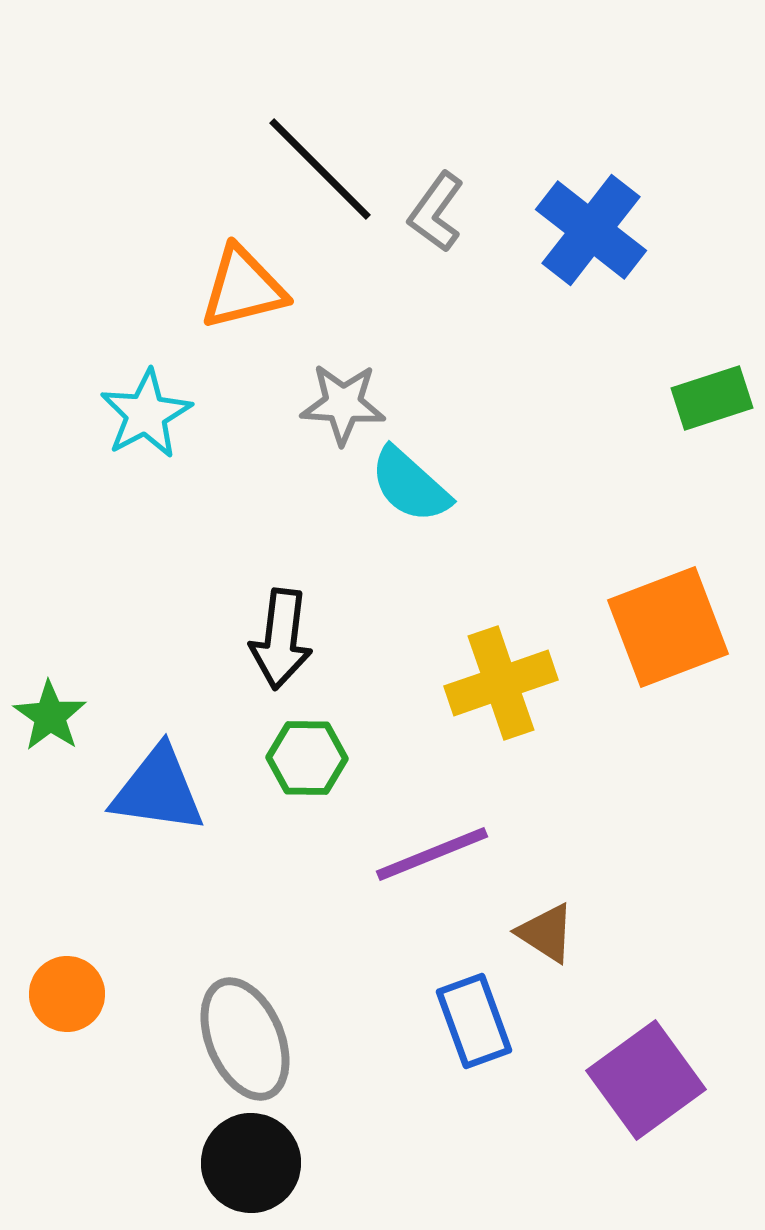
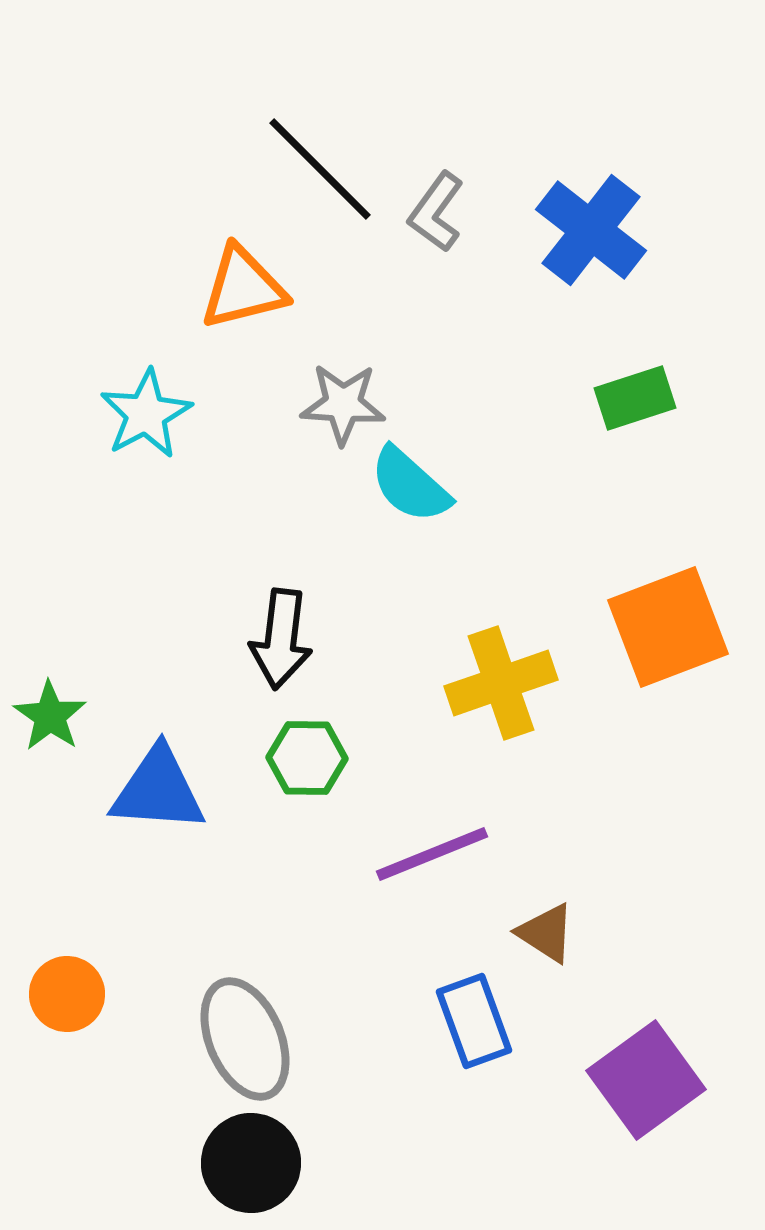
green rectangle: moved 77 px left
blue triangle: rotated 4 degrees counterclockwise
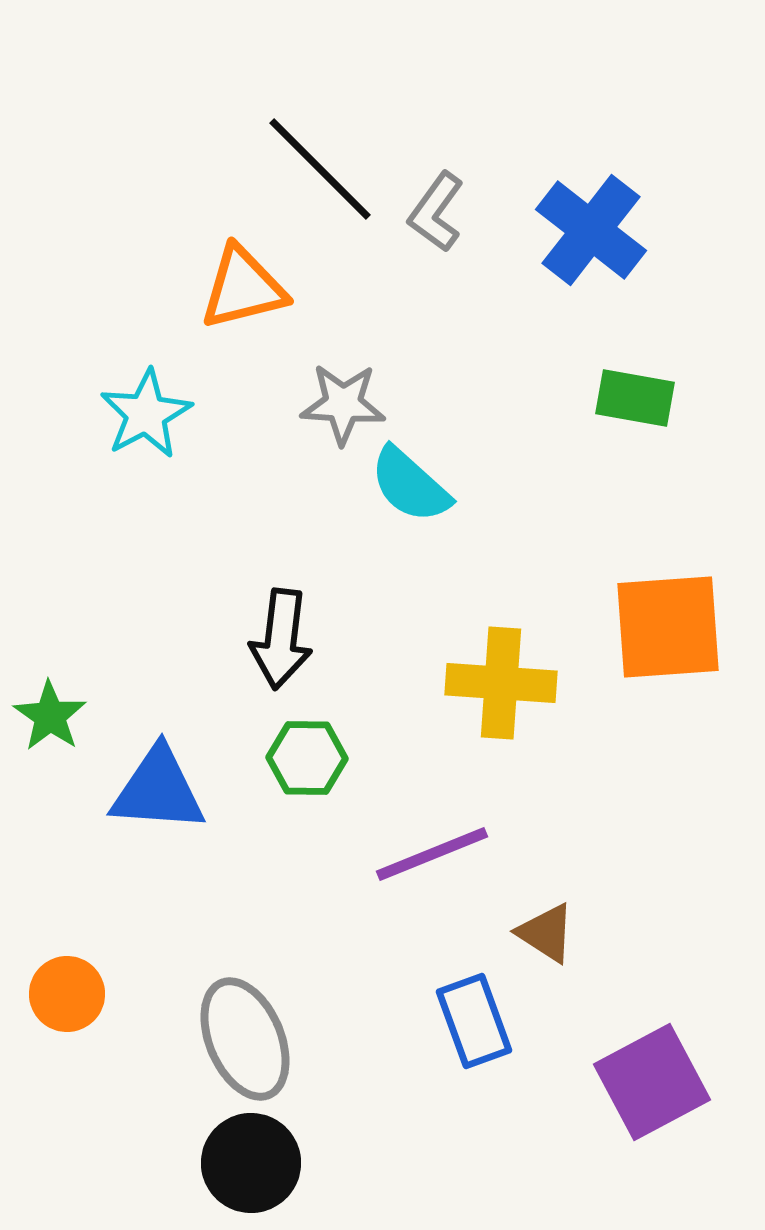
green rectangle: rotated 28 degrees clockwise
orange square: rotated 17 degrees clockwise
yellow cross: rotated 23 degrees clockwise
purple square: moved 6 px right, 2 px down; rotated 8 degrees clockwise
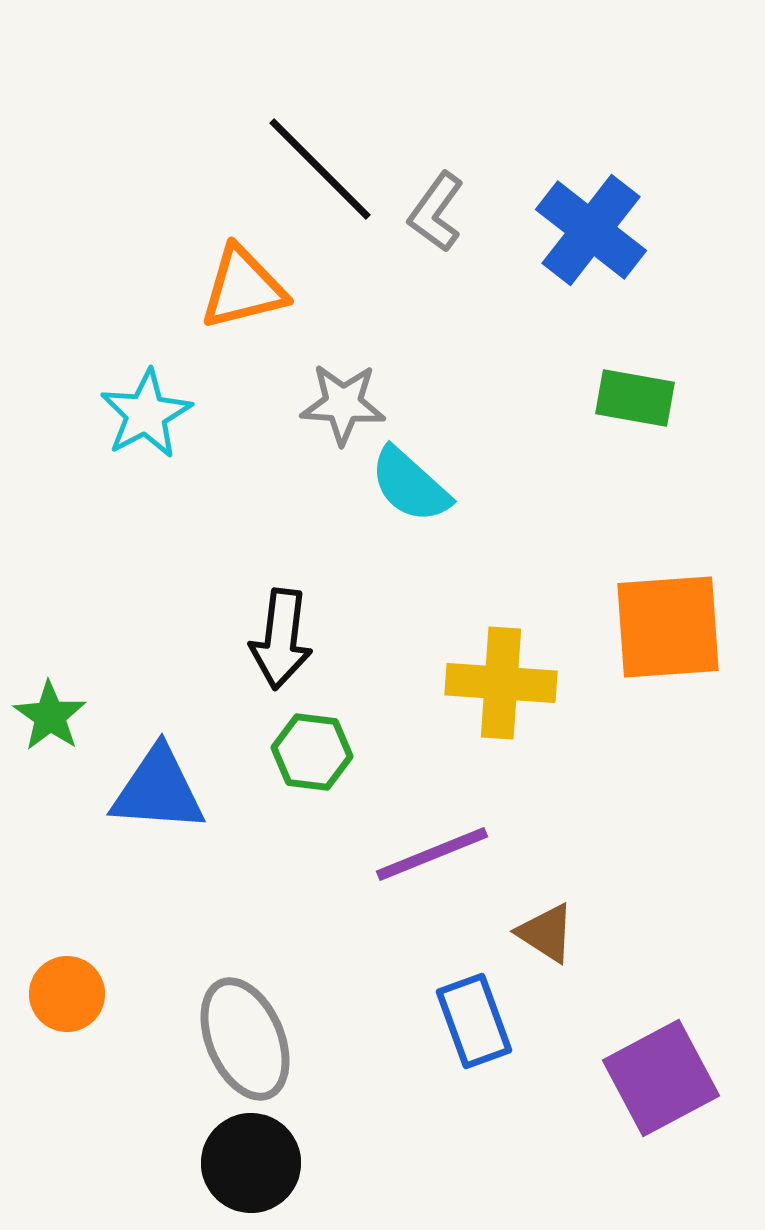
green hexagon: moved 5 px right, 6 px up; rotated 6 degrees clockwise
purple square: moved 9 px right, 4 px up
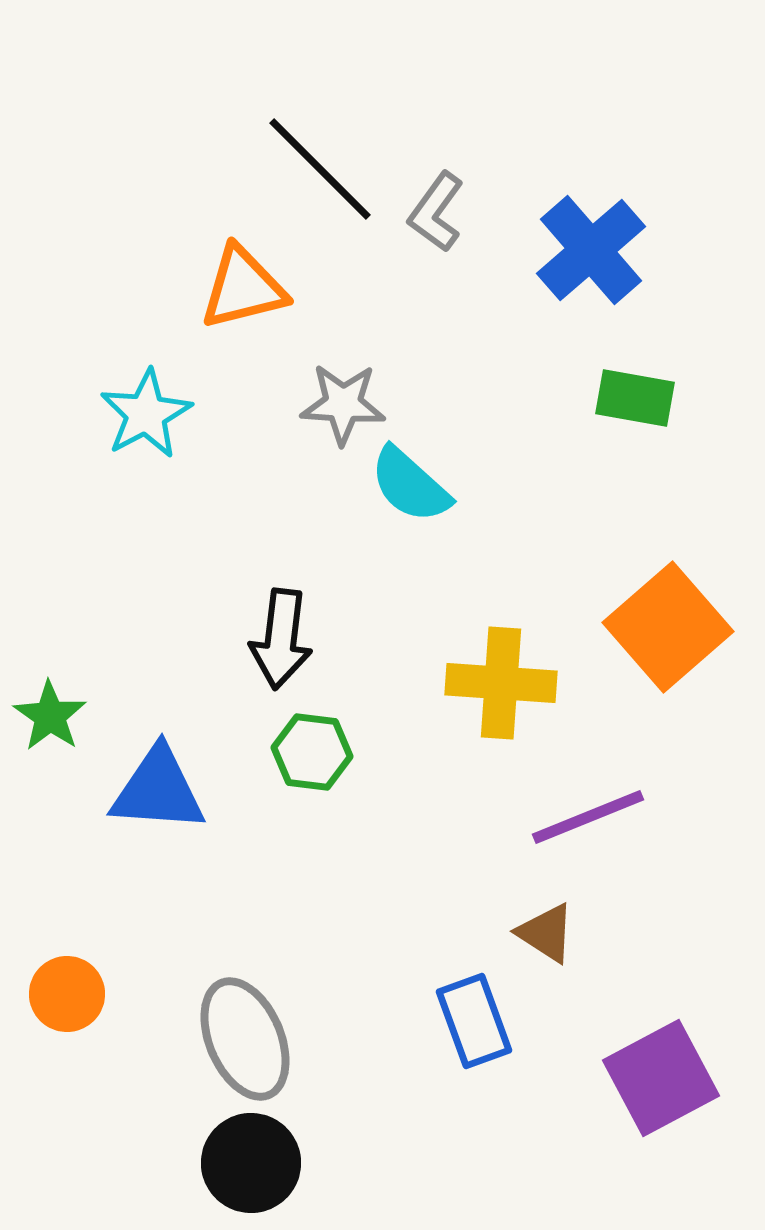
blue cross: moved 20 px down; rotated 11 degrees clockwise
orange square: rotated 37 degrees counterclockwise
purple line: moved 156 px right, 37 px up
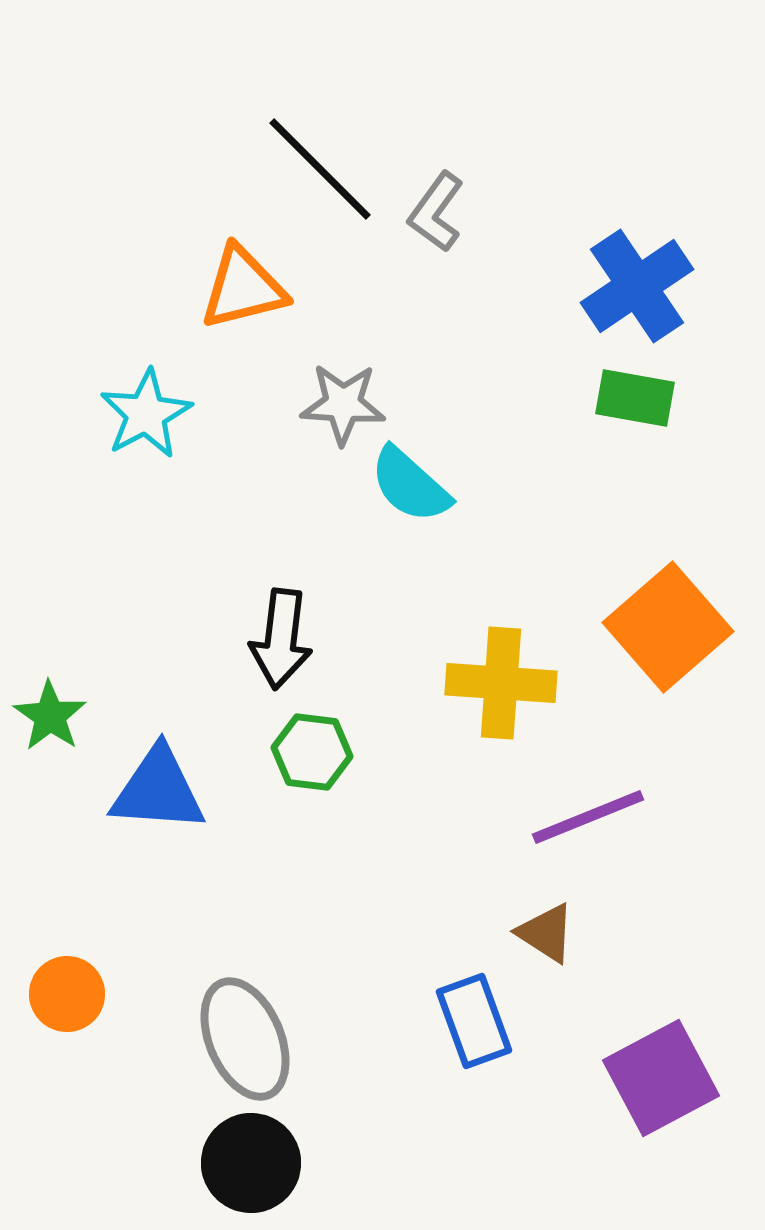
blue cross: moved 46 px right, 36 px down; rotated 7 degrees clockwise
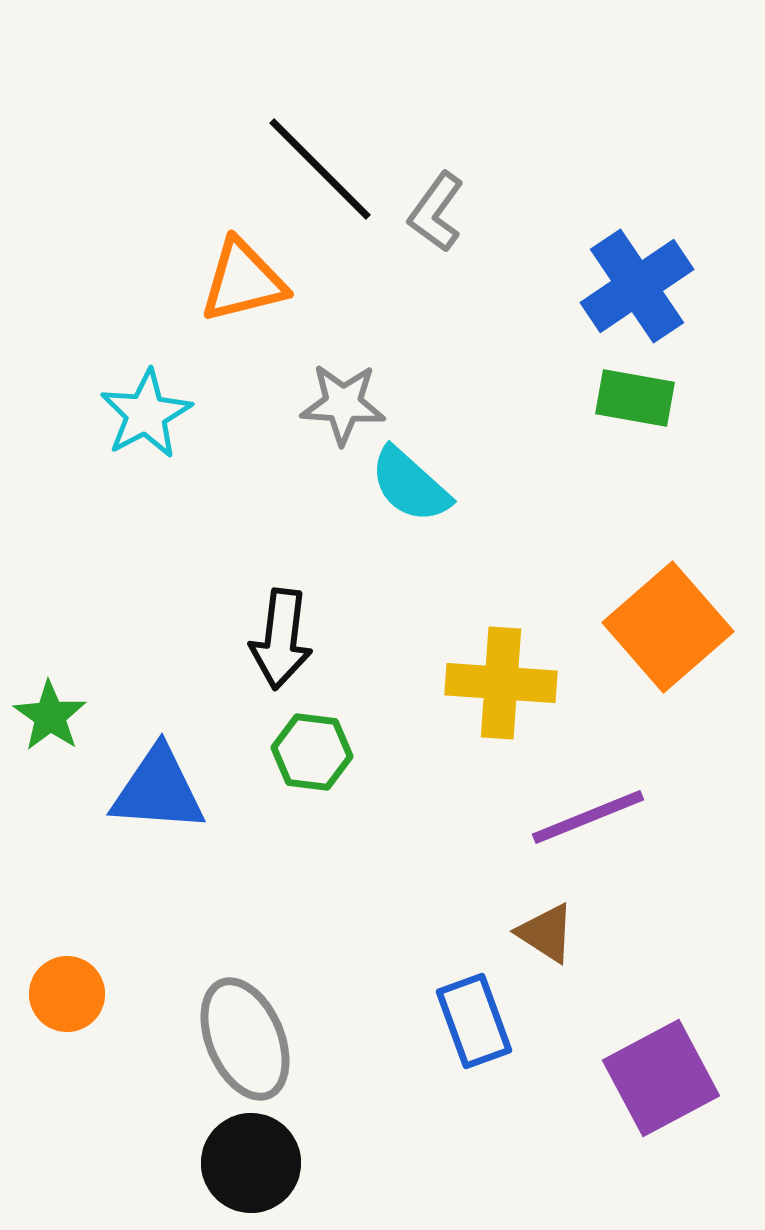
orange triangle: moved 7 px up
